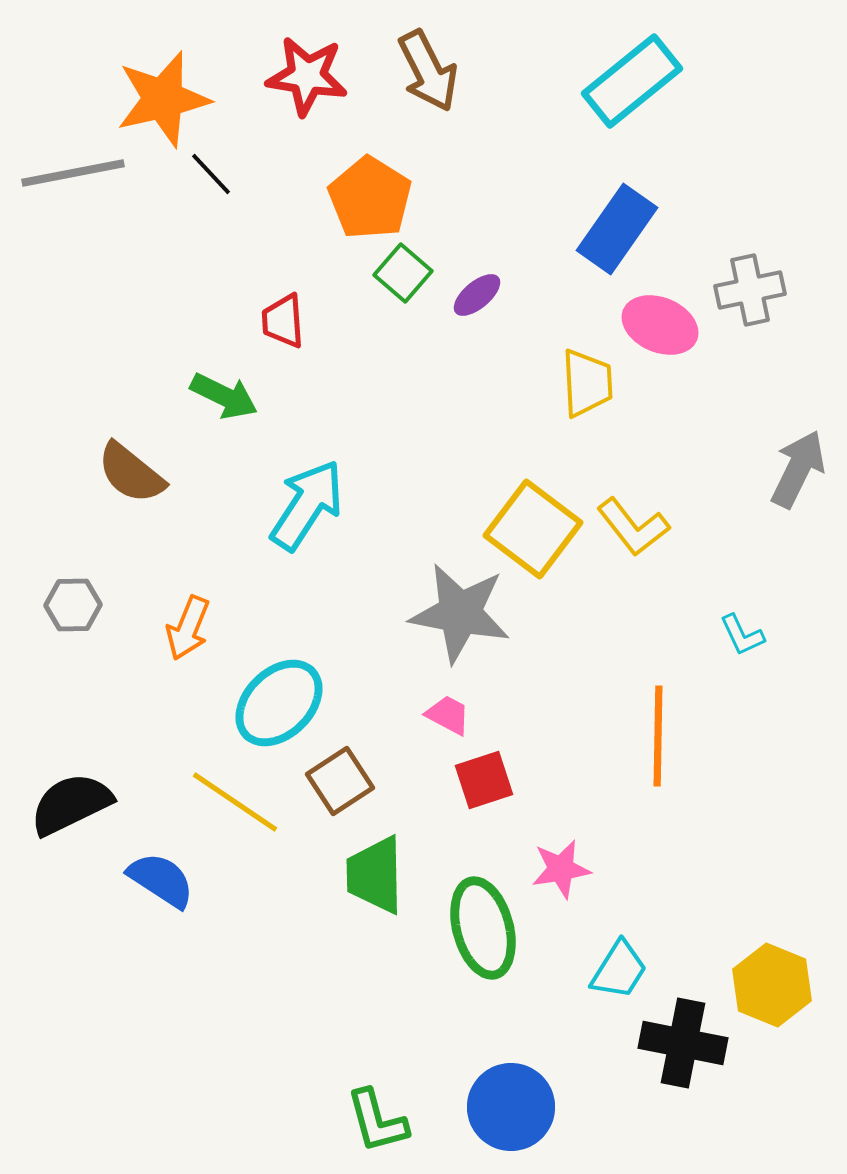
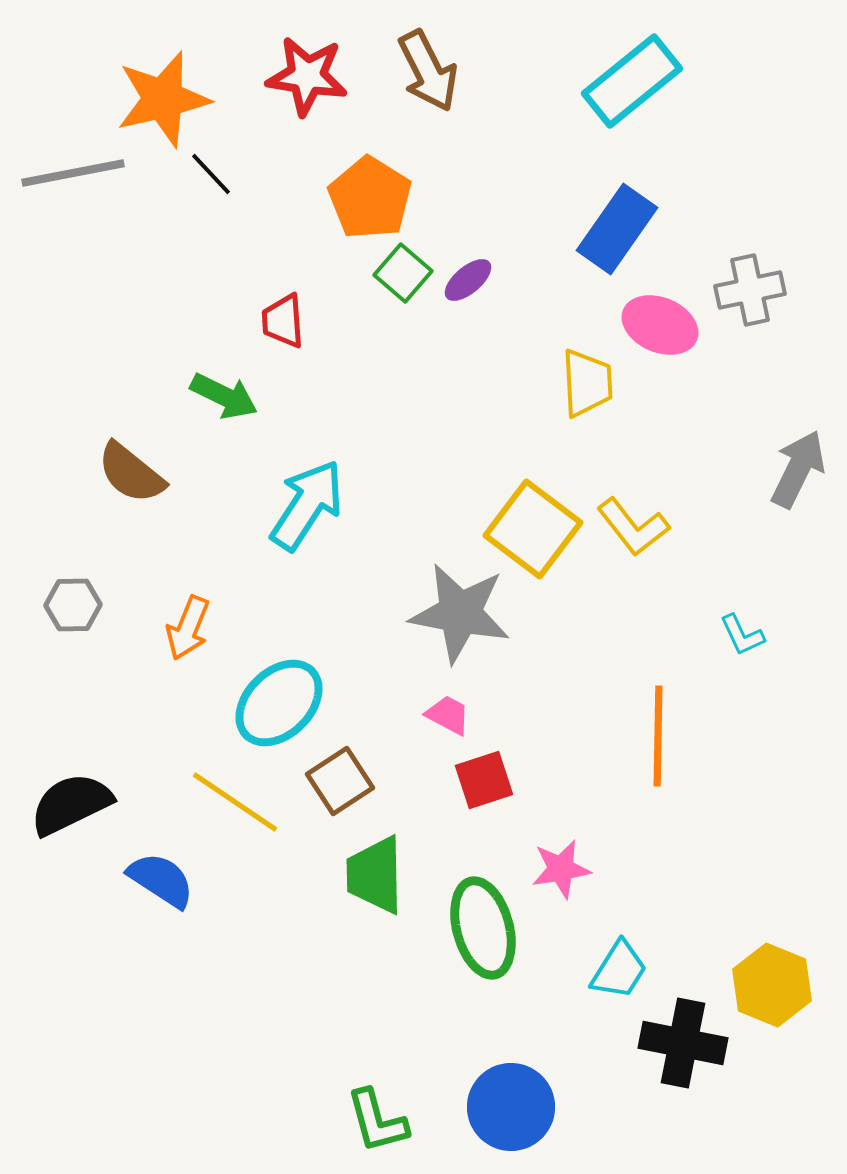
purple ellipse: moved 9 px left, 15 px up
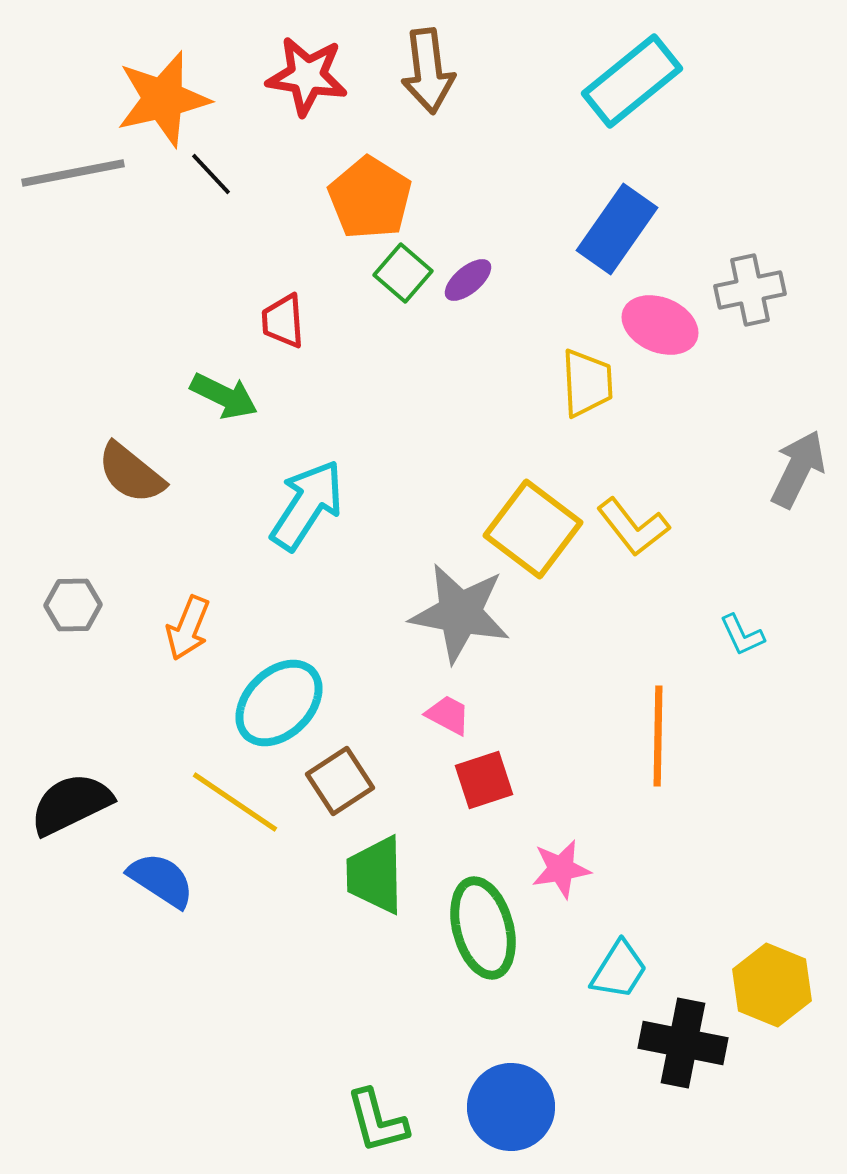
brown arrow: rotated 20 degrees clockwise
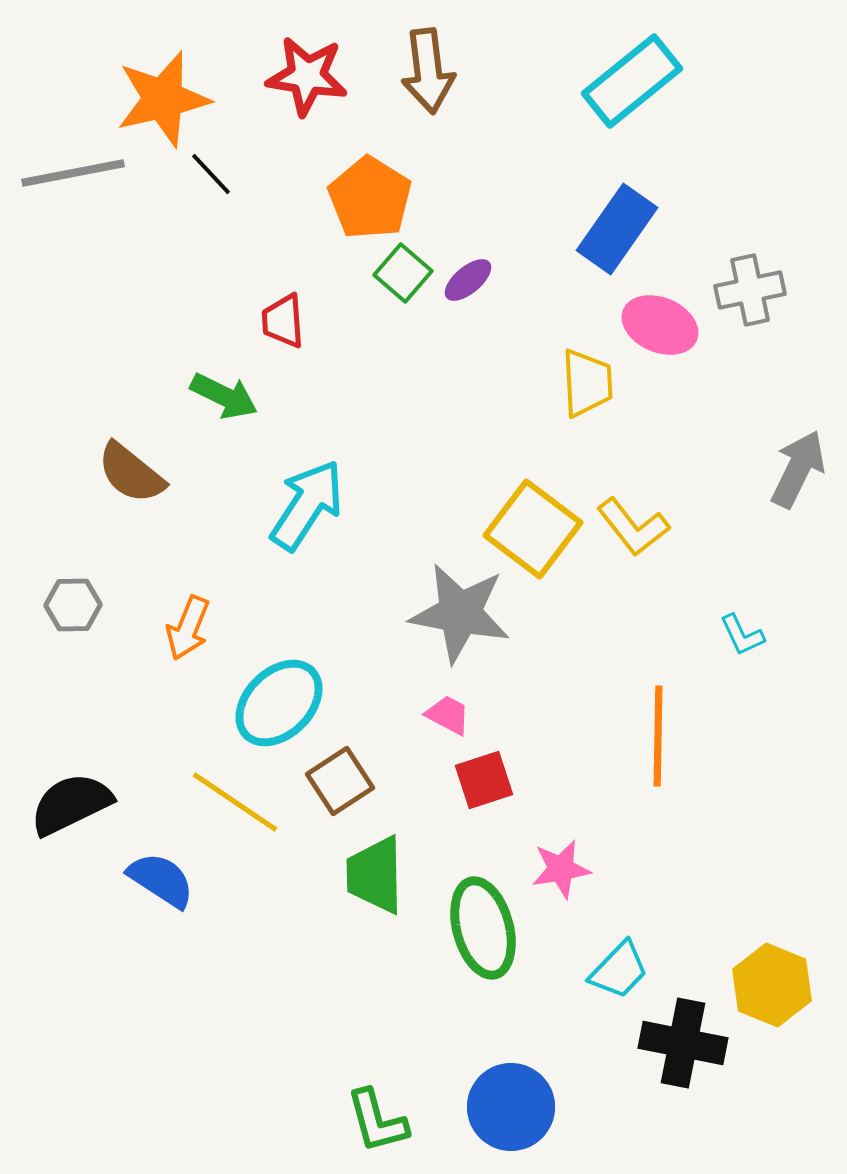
cyan trapezoid: rotated 12 degrees clockwise
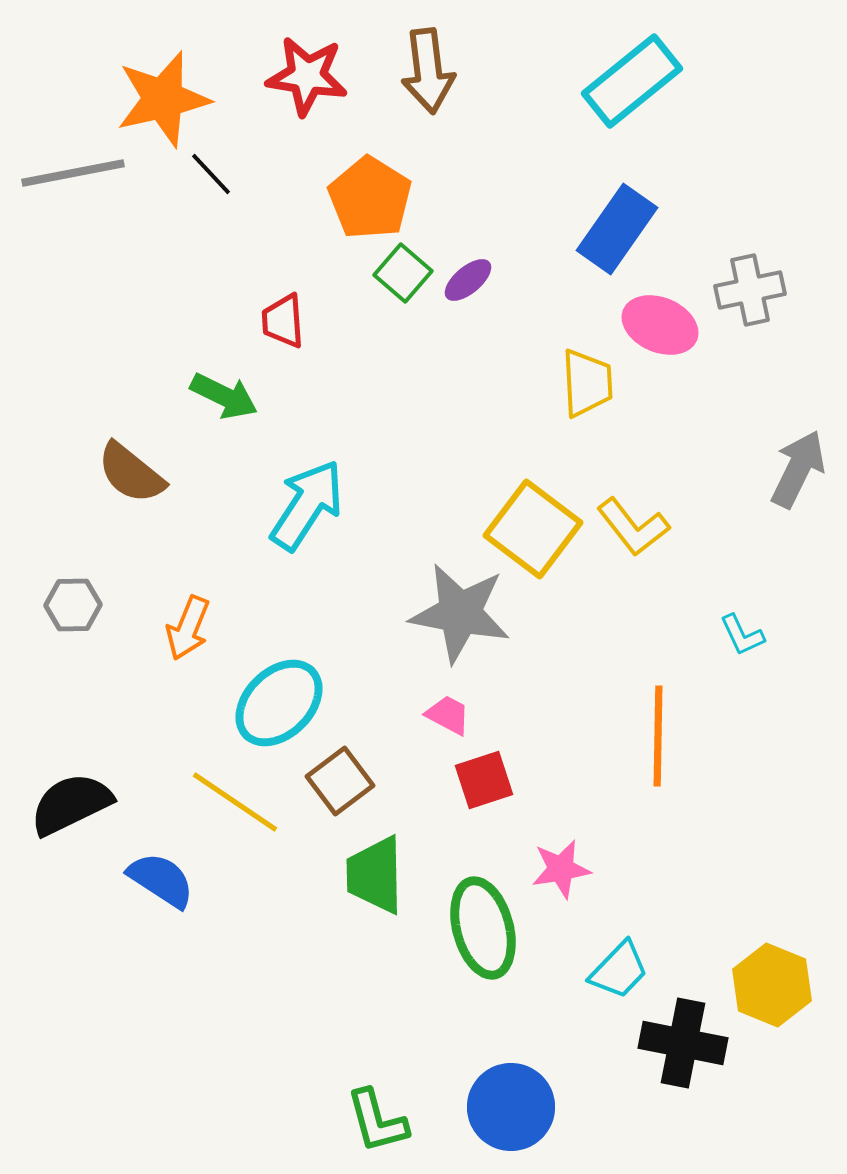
brown square: rotated 4 degrees counterclockwise
